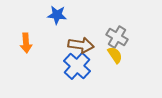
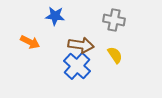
blue star: moved 2 px left, 1 px down
gray cross: moved 3 px left, 17 px up; rotated 20 degrees counterclockwise
orange arrow: moved 4 px right, 1 px up; rotated 60 degrees counterclockwise
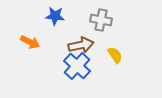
gray cross: moved 13 px left
brown arrow: rotated 20 degrees counterclockwise
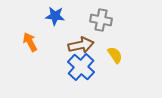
orange arrow: rotated 144 degrees counterclockwise
blue cross: moved 4 px right, 1 px down
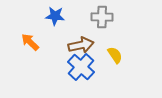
gray cross: moved 1 px right, 3 px up; rotated 10 degrees counterclockwise
orange arrow: rotated 18 degrees counterclockwise
